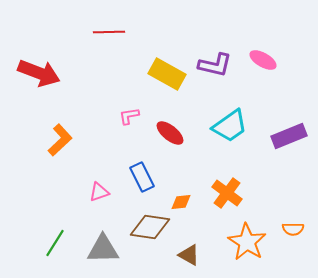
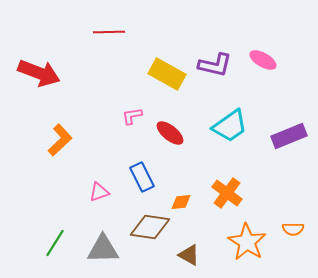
pink L-shape: moved 3 px right
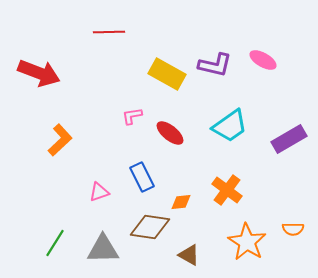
purple rectangle: moved 3 px down; rotated 8 degrees counterclockwise
orange cross: moved 3 px up
